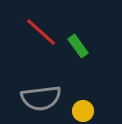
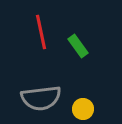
red line: rotated 36 degrees clockwise
yellow circle: moved 2 px up
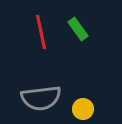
green rectangle: moved 17 px up
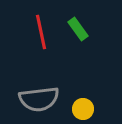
gray semicircle: moved 2 px left, 1 px down
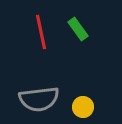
yellow circle: moved 2 px up
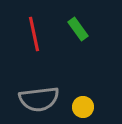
red line: moved 7 px left, 2 px down
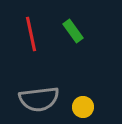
green rectangle: moved 5 px left, 2 px down
red line: moved 3 px left
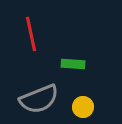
green rectangle: moved 33 px down; rotated 50 degrees counterclockwise
gray semicircle: rotated 15 degrees counterclockwise
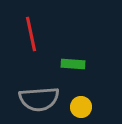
gray semicircle: rotated 18 degrees clockwise
yellow circle: moved 2 px left
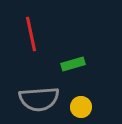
green rectangle: rotated 20 degrees counterclockwise
